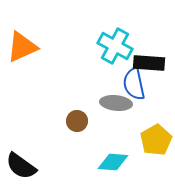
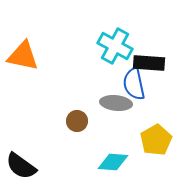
orange triangle: moved 1 px right, 9 px down; rotated 36 degrees clockwise
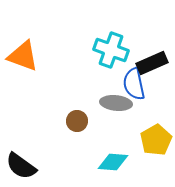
cyan cross: moved 4 px left, 4 px down; rotated 8 degrees counterclockwise
orange triangle: rotated 8 degrees clockwise
black rectangle: moved 3 px right; rotated 28 degrees counterclockwise
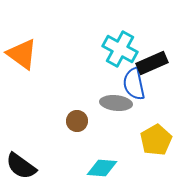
cyan cross: moved 9 px right, 1 px up; rotated 8 degrees clockwise
orange triangle: moved 1 px left, 2 px up; rotated 16 degrees clockwise
cyan diamond: moved 11 px left, 6 px down
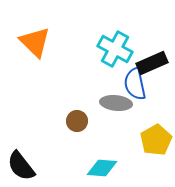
cyan cross: moved 5 px left
orange triangle: moved 13 px right, 12 px up; rotated 8 degrees clockwise
blue semicircle: moved 1 px right
black semicircle: rotated 16 degrees clockwise
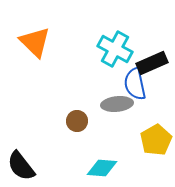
gray ellipse: moved 1 px right, 1 px down; rotated 12 degrees counterclockwise
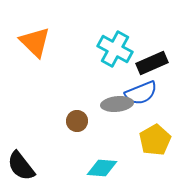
blue semicircle: moved 6 px right, 9 px down; rotated 100 degrees counterclockwise
yellow pentagon: moved 1 px left
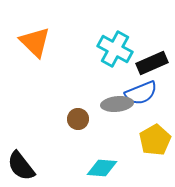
brown circle: moved 1 px right, 2 px up
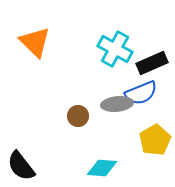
brown circle: moved 3 px up
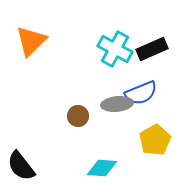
orange triangle: moved 4 px left, 1 px up; rotated 32 degrees clockwise
black rectangle: moved 14 px up
